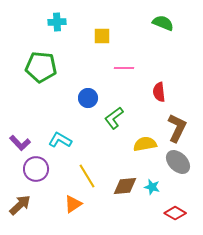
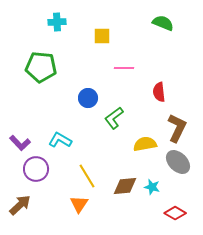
orange triangle: moved 6 px right; rotated 24 degrees counterclockwise
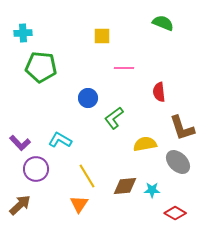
cyan cross: moved 34 px left, 11 px down
brown L-shape: moved 5 px right; rotated 136 degrees clockwise
cyan star: moved 3 px down; rotated 14 degrees counterclockwise
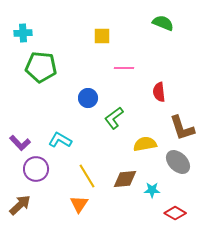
brown diamond: moved 7 px up
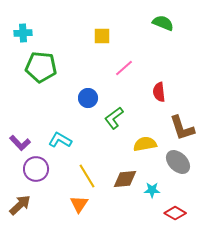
pink line: rotated 42 degrees counterclockwise
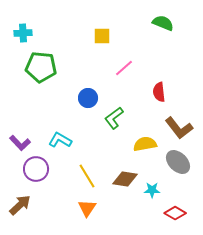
brown L-shape: moved 3 px left; rotated 20 degrees counterclockwise
brown diamond: rotated 15 degrees clockwise
orange triangle: moved 8 px right, 4 px down
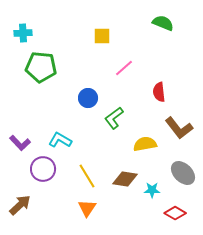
gray ellipse: moved 5 px right, 11 px down
purple circle: moved 7 px right
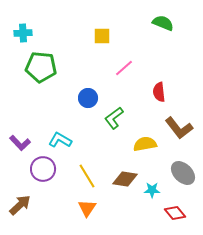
red diamond: rotated 20 degrees clockwise
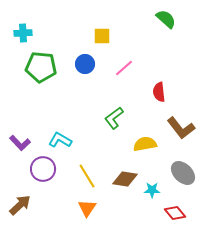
green semicircle: moved 3 px right, 4 px up; rotated 20 degrees clockwise
blue circle: moved 3 px left, 34 px up
brown L-shape: moved 2 px right
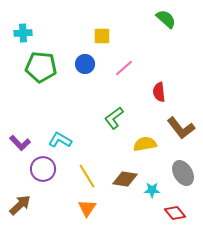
gray ellipse: rotated 15 degrees clockwise
